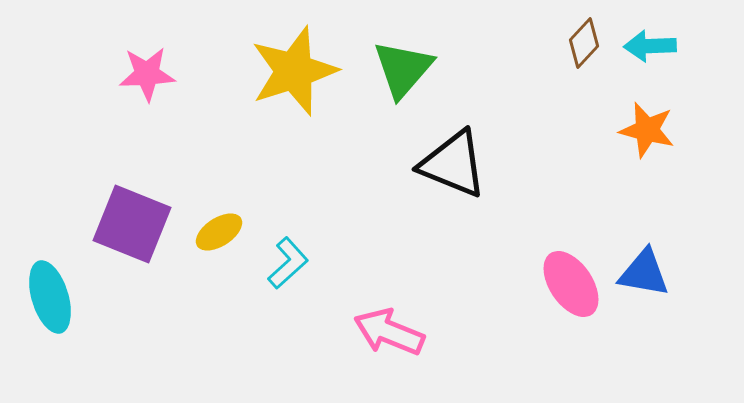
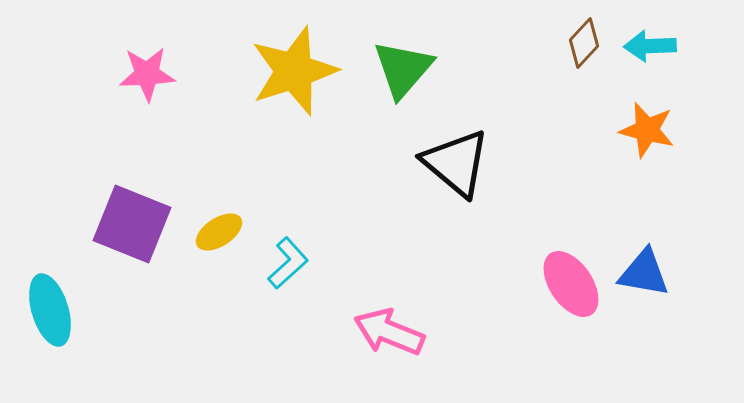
black triangle: moved 3 px right, 1 px up; rotated 18 degrees clockwise
cyan ellipse: moved 13 px down
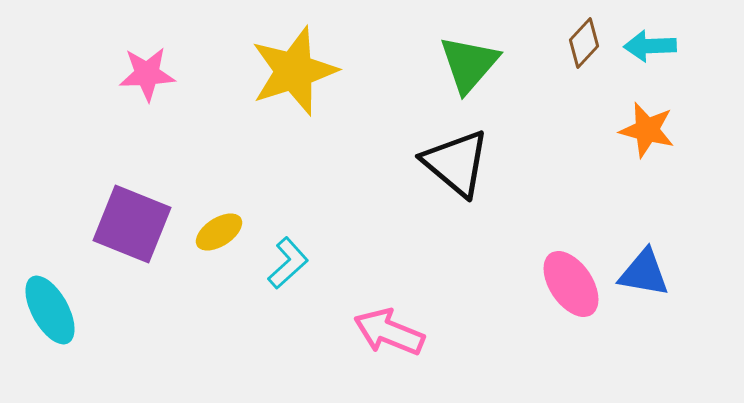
green triangle: moved 66 px right, 5 px up
cyan ellipse: rotated 12 degrees counterclockwise
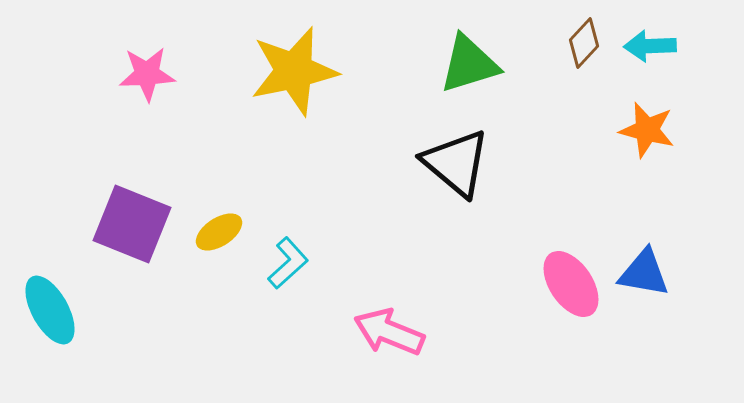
green triangle: rotated 32 degrees clockwise
yellow star: rotated 6 degrees clockwise
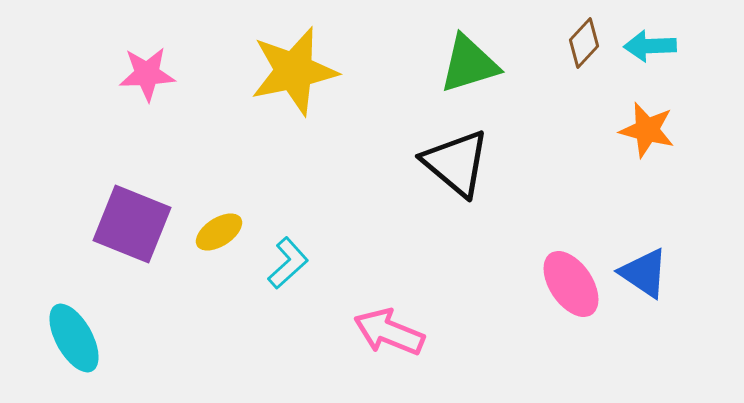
blue triangle: rotated 24 degrees clockwise
cyan ellipse: moved 24 px right, 28 px down
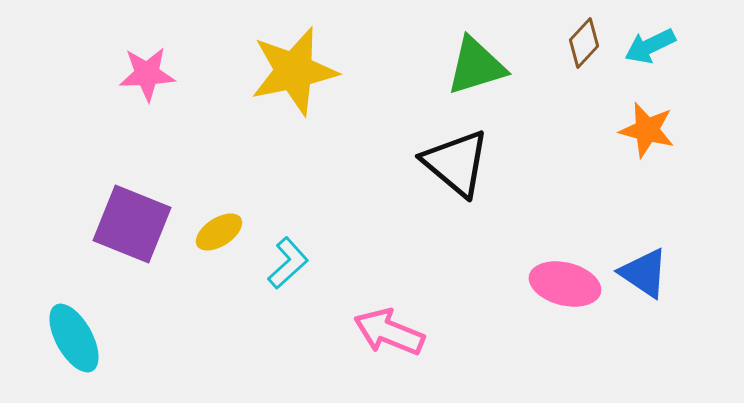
cyan arrow: rotated 24 degrees counterclockwise
green triangle: moved 7 px right, 2 px down
pink ellipse: moved 6 px left; rotated 42 degrees counterclockwise
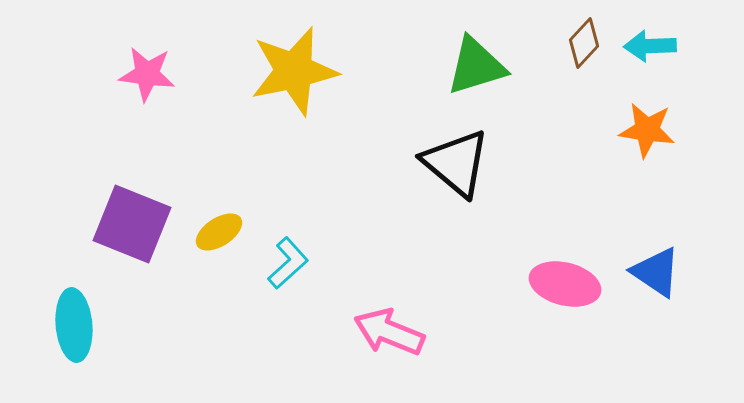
cyan arrow: rotated 24 degrees clockwise
pink star: rotated 10 degrees clockwise
orange star: rotated 6 degrees counterclockwise
blue triangle: moved 12 px right, 1 px up
cyan ellipse: moved 13 px up; rotated 24 degrees clockwise
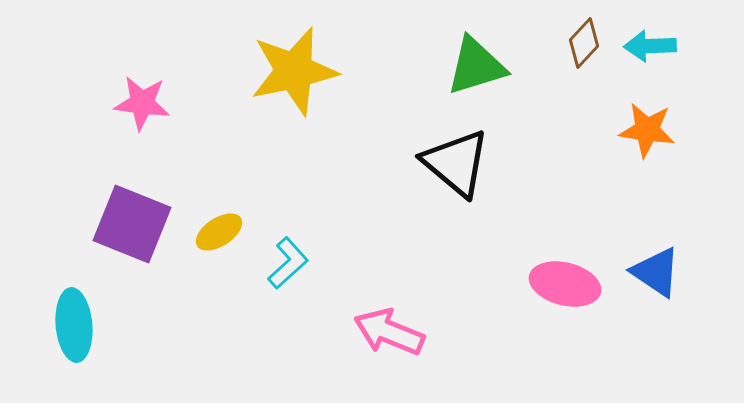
pink star: moved 5 px left, 29 px down
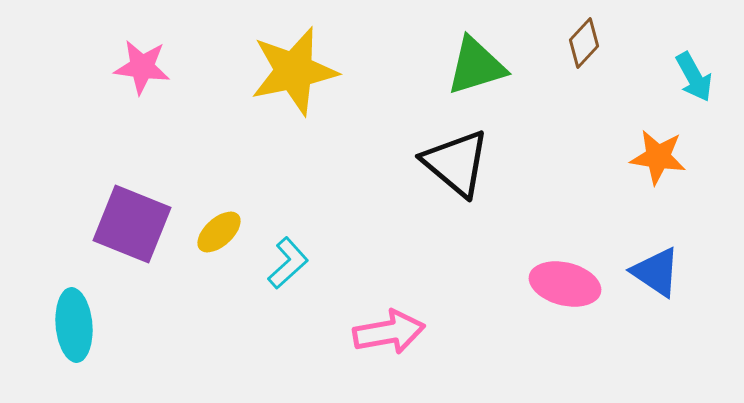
cyan arrow: moved 44 px right, 31 px down; rotated 117 degrees counterclockwise
pink star: moved 36 px up
orange star: moved 11 px right, 27 px down
yellow ellipse: rotated 9 degrees counterclockwise
pink arrow: rotated 148 degrees clockwise
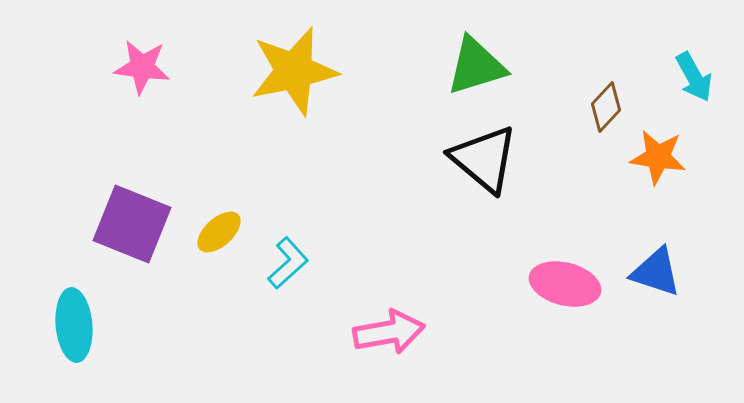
brown diamond: moved 22 px right, 64 px down
black triangle: moved 28 px right, 4 px up
blue triangle: rotated 16 degrees counterclockwise
